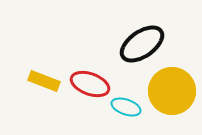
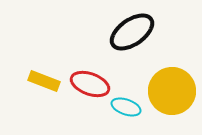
black ellipse: moved 10 px left, 12 px up
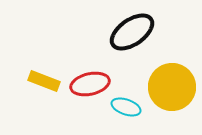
red ellipse: rotated 33 degrees counterclockwise
yellow circle: moved 4 px up
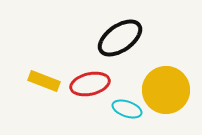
black ellipse: moved 12 px left, 6 px down
yellow circle: moved 6 px left, 3 px down
cyan ellipse: moved 1 px right, 2 px down
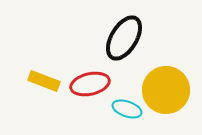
black ellipse: moved 4 px right; rotated 24 degrees counterclockwise
